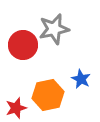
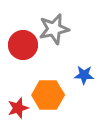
blue star: moved 3 px right, 4 px up; rotated 24 degrees counterclockwise
orange hexagon: rotated 12 degrees clockwise
red star: moved 2 px right
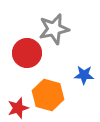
red circle: moved 4 px right, 8 px down
orange hexagon: rotated 16 degrees clockwise
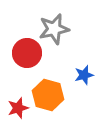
blue star: rotated 18 degrees counterclockwise
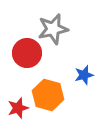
gray star: moved 1 px left
